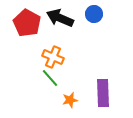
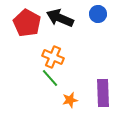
blue circle: moved 4 px right
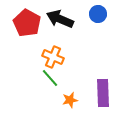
black arrow: moved 1 px down
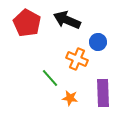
blue circle: moved 28 px down
black arrow: moved 7 px right, 1 px down
orange cross: moved 24 px right, 2 px down
orange star: moved 2 px up; rotated 21 degrees clockwise
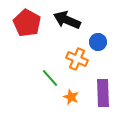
orange star: moved 1 px right, 1 px up; rotated 14 degrees clockwise
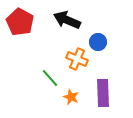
red pentagon: moved 7 px left, 1 px up
